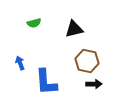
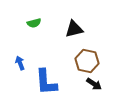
black arrow: rotated 35 degrees clockwise
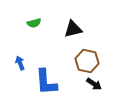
black triangle: moved 1 px left
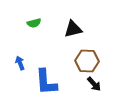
brown hexagon: rotated 10 degrees counterclockwise
black arrow: rotated 14 degrees clockwise
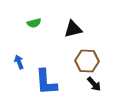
blue arrow: moved 1 px left, 1 px up
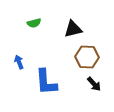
brown hexagon: moved 4 px up
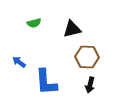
black triangle: moved 1 px left
blue arrow: rotated 32 degrees counterclockwise
black arrow: moved 4 px left, 1 px down; rotated 56 degrees clockwise
